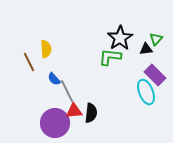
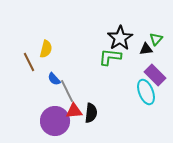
yellow semicircle: rotated 18 degrees clockwise
purple circle: moved 2 px up
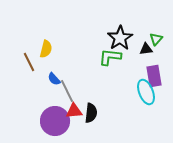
purple rectangle: moved 1 px left, 1 px down; rotated 35 degrees clockwise
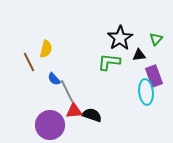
black triangle: moved 7 px left, 6 px down
green L-shape: moved 1 px left, 5 px down
purple rectangle: rotated 10 degrees counterclockwise
cyan ellipse: rotated 15 degrees clockwise
black semicircle: moved 1 px right, 2 px down; rotated 78 degrees counterclockwise
purple circle: moved 5 px left, 4 px down
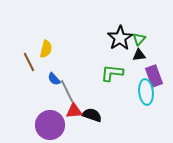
green triangle: moved 17 px left
green L-shape: moved 3 px right, 11 px down
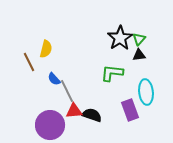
purple rectangle: moved 24 px left, 34 px down
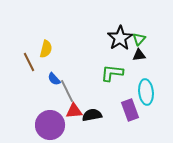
black semicircle: rotated 30 degrees counterclockwise
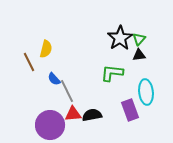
red triangle: moved 1 px left, 3 px down
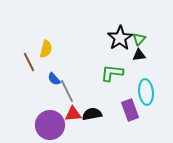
black semicircle: moved 1 px up
